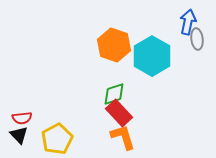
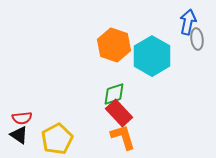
black triangle: rotated 12 degrees counterclockwise
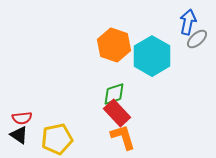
gray ellipse: rotated 55 degrees clockwise
red rectangle: moved 2 px left
yellow pentagon: rotated 16 degrees clockwise
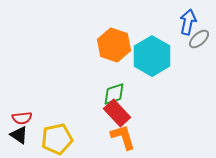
gray ellipse: moved 2 px right
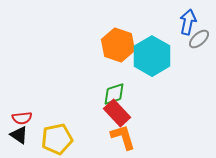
orange hexagon: moved 4 px right
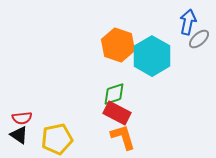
red rectangle: rotated 20 degrees counterclockwise
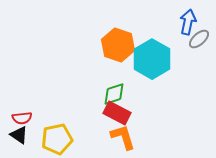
cyan hexagon: moved 3 px down
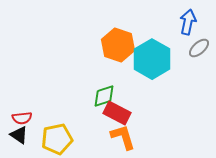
gray ellipse: moved 9 px down
green diamond: moved 10 px left, 2 px down
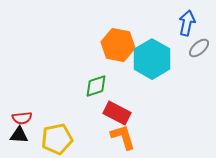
blue arrow: moved 1 px left, 1 px down
orange hexagon: rotated 8 degrees counterclockwise
green diamond: moved 8 px left, 10 px up
black triangle: rotated 30 degrees counterclockwise
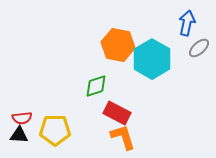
yellow pentagon: moved 2 px left, 9 px up; rotated 12 degrees clockwise
